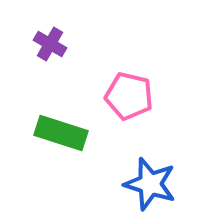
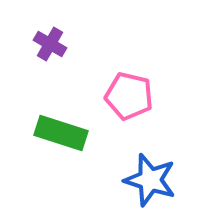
blue star: moved 4 px up
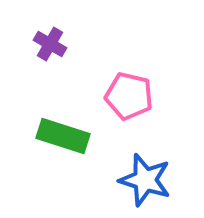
green rectangle: moved 2 px right, 3 px down
blue star: moved 5 px left
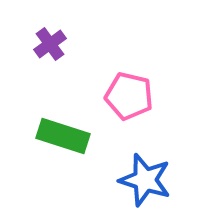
purple cross: rotated 24 degrees clockwise
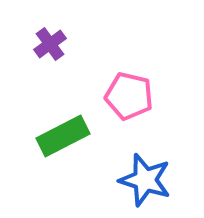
green rectangle: rotated 45 degrees counterclockwise
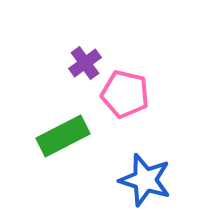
purple cross: moved 35 px right, 19 px down
pink pentagon: moved 4 px left, 2 px up
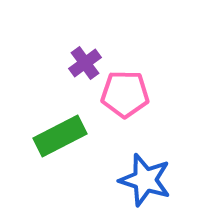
pink pentagon: rotated 12 degrees counterclockwise
green rectangle: moved 3 px left
